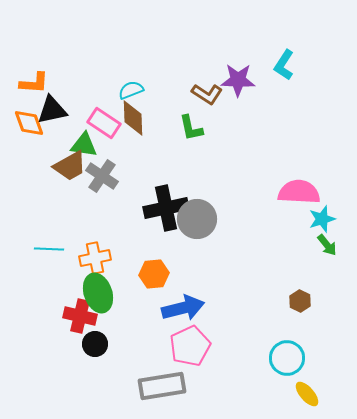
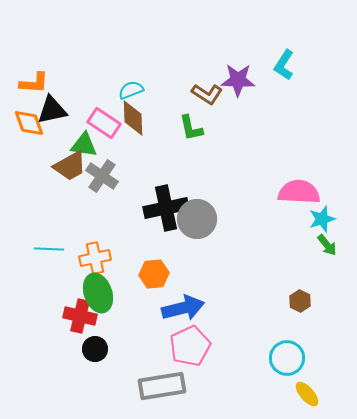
black circle: moved 5 px down
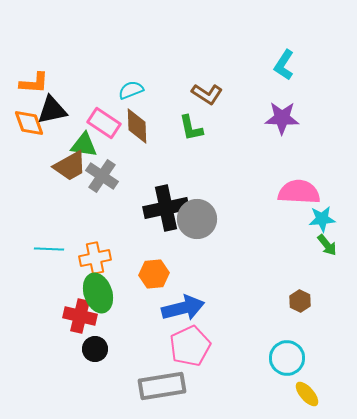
purple star: moved 44 px right, 38 px down
brown diamond: moved 4 px right, 8 px down
cyan star: rotated 12 degrees clockwise
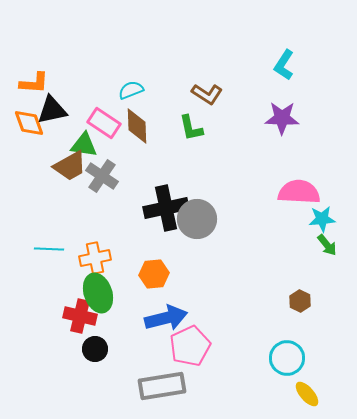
blue arrow: moved 17 px left, 10 px down
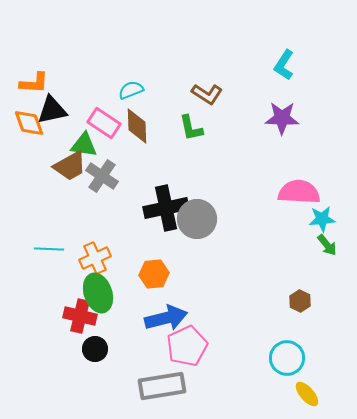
orange cross: rotated 12 degrees counterclockwise
pink pentagon: moved 3 px left
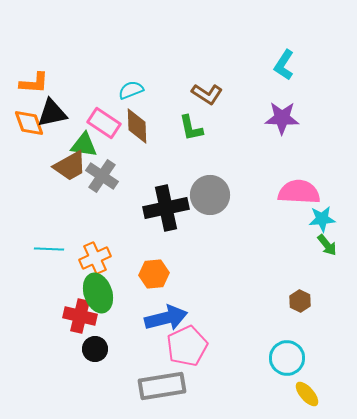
black triangle: moved 3 px down
gray circle: moved 13 px right, 24 px up
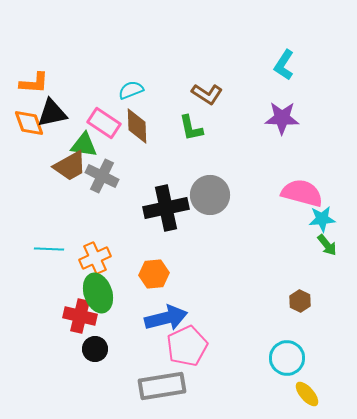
gray cross: rotated 8 degrees counterclockwise
pink semicircle: moved 3 px right, 1 px down; rotated 12 degrees clockwise
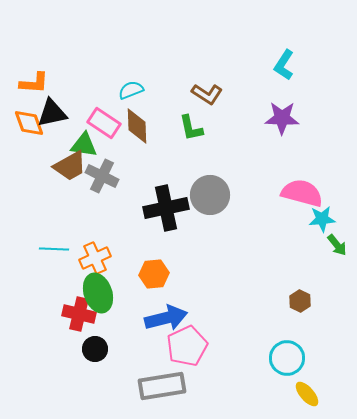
green arrow: moved 10 px right
cyan line: moved 5 px right
red cross: moved 1 px left, 2 px up
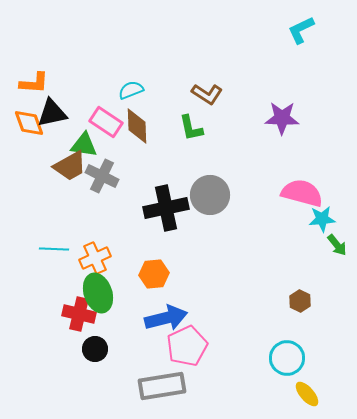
cyan L-shape: moved 17 px right, 35 px up; rotated 32 degrees clockwise
pink rectangle: moved 2 px right, 1 px up
